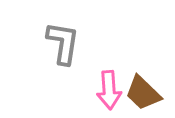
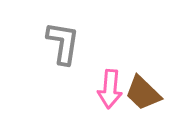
pink arrow: moved 1 px right, 1 px up; rotated 9 degrees clockwise
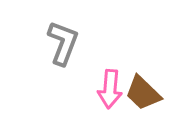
gray L-shape: rotated 12 degrees clockwise
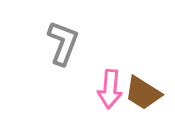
brown trapezoid: rotated 12 degrees counterclockwise
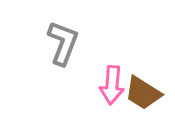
pink arrow: moved 2 px right, 4 px up
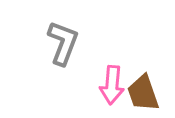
brown trapezoid: rotated 39 degrees clockwise
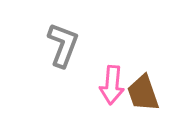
gray L-shape: moved 2 px down
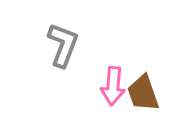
pink arrow: moved 1 px right, 1 px down
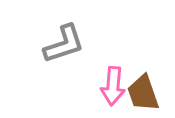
gray L-shape: moved 1 px right, 1 px up; rotated 51 degrees clockwise
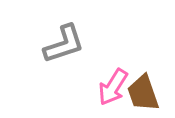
pink arrow: moved 1 px down; rotated 27 degrees clockwise
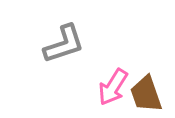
brown trapezoid: moved 3 px right, 1 px down
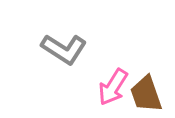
gray L-shape: moved 5 px down; rotated 51 degrees clockwise
